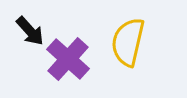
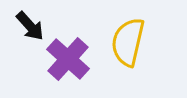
black arrow: moved 5 px up
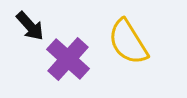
yellow semicircle: rotated 45 degrees counterclockwise
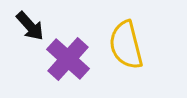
yellow semicircle: moved 2 px left, 3 px down; rotated 18 degrees clockwise
